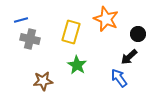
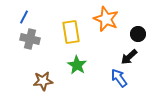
blue line: moved 3 px right, 3 px up; rotated 48 degrees counterclockwise
yellow rectangle: rotated 25 degrees counterclockwise
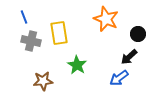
blue line: rotated 48 degrees counterclockwise
yellow rectangle: moved 12 px left, 1 px down
gray cross: moved 1 px right, 2 px down
blue arrow: rotated 90 degrees counterclockwise
